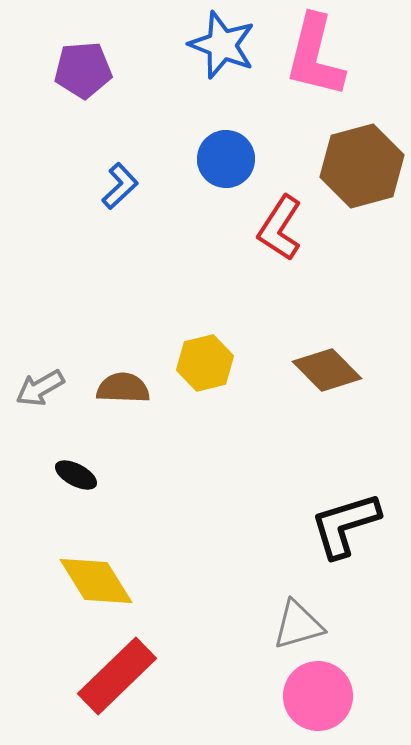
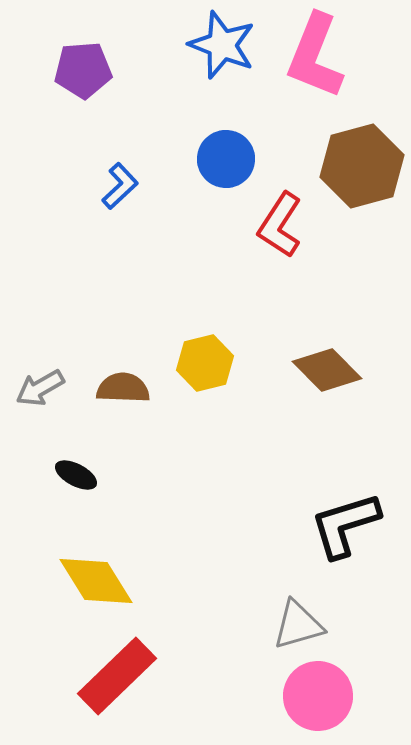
pink L-shape: rotated 8 degrees clockwise
red L-shape: moved 3 px up
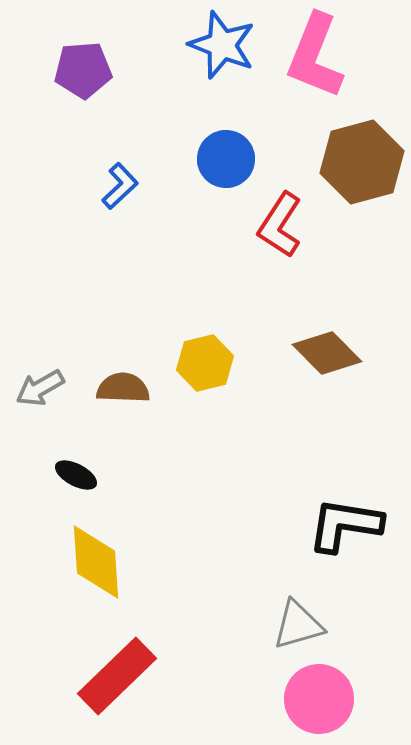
brown hexagon: moved 4 px up
brown diamond: moved 17 px up
black L-shape: rotated 26 degrees clockwise
yellow diamond: moved 19 px up; rotated 28 degrees clockwise
pink circle: moved 1 px right, 3 px down
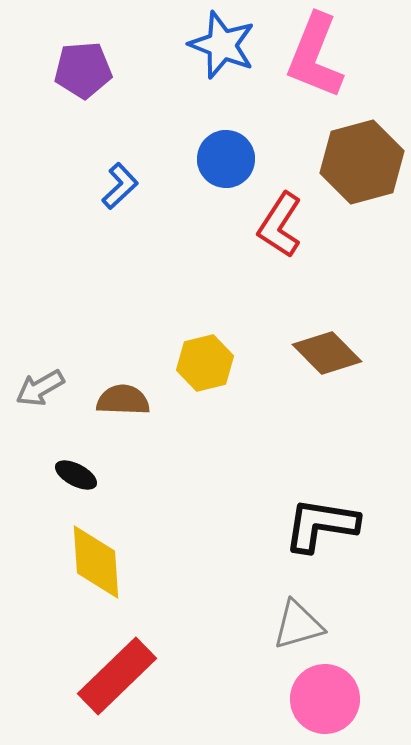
brown semicircle: moved 12 px down
black L-shape: moved 24 px left
pink circle: moved 6 px right
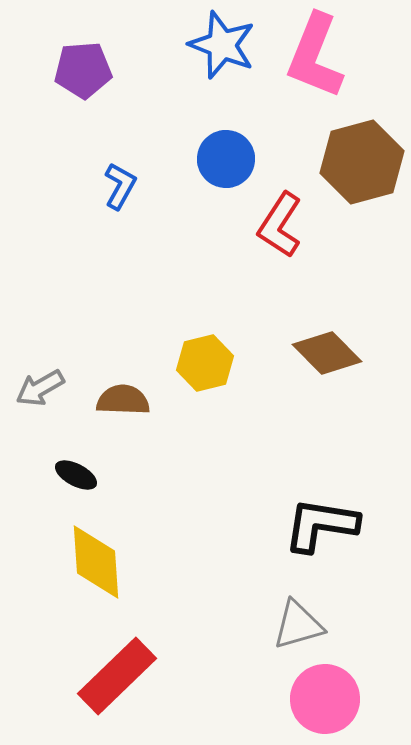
blue L-shape: rotated 18 degrees counterclockwise
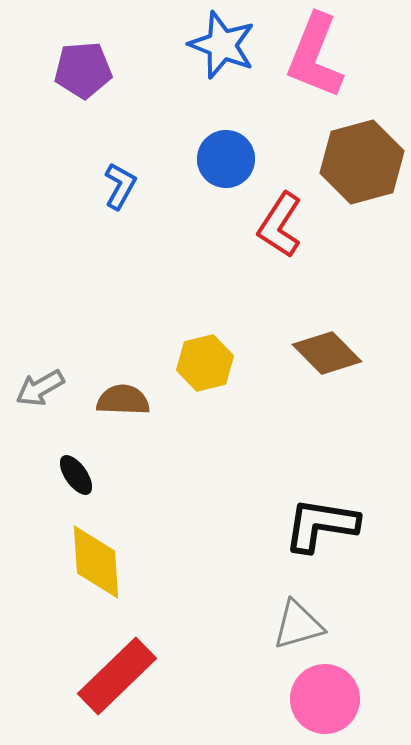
black ellipse: rotated 27 degrees clockwise
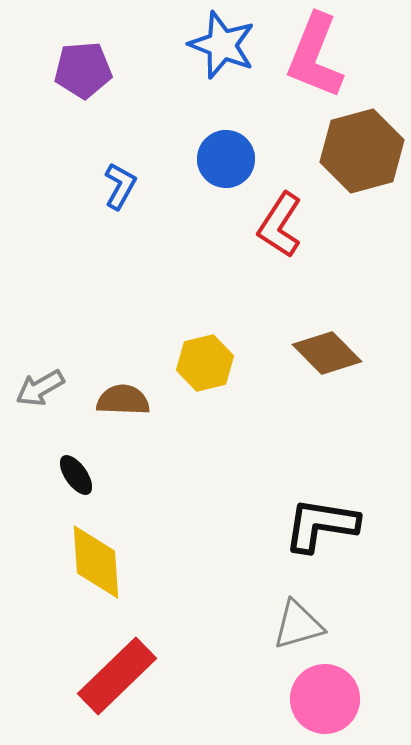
brown hexagon: moved 11 px up
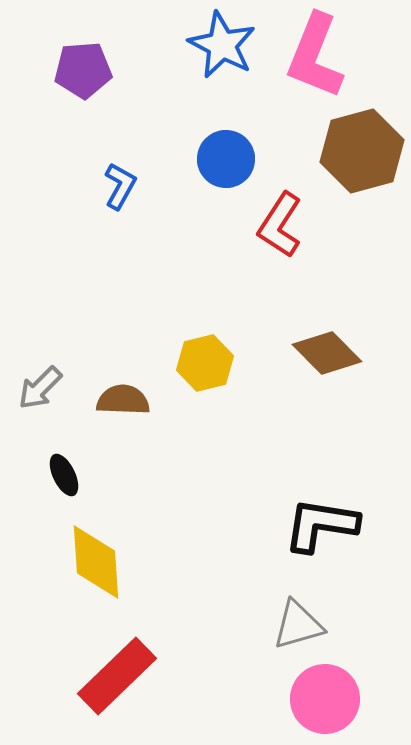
blue star: rotated 6 degrees clockwise
gray arrow: rotated 15 degrees counterclockwise
black ellipse: moved 12 px left; rotated 9 degrees clockwise
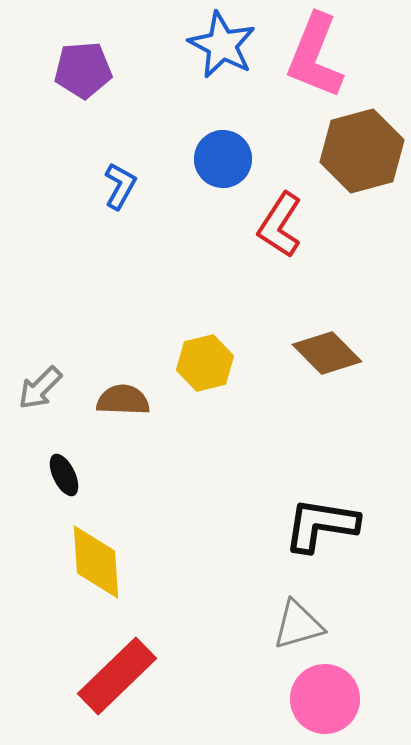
blue circle: moved 3 px left
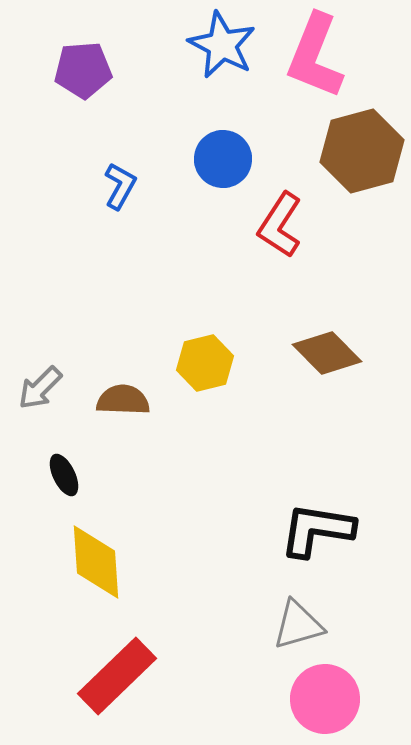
black L-shape: moved 4 px left, 5 px down
